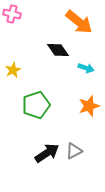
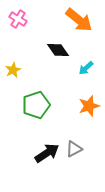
pink cross: moved 6 px right, 5 px down; rotated 18 degrees clockwise
orange arrow: moved 2 px up
cyan arrow: rotated 119 degrees clockwise
gray triangle: moved 2 px up
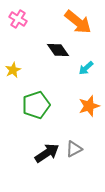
orange arrow: moved 1 px left, 2 px down
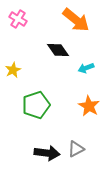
orange arrow: moved 2 px left, 2 px up
cyan arrow: rotated 21 degrees clockwise
orange star: rotated 25 degrees counterclockwise
gray triangle: moved 2 px right
black arrow: rotated 40 degrees clockwise
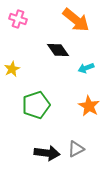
pink cross: rotated 12 degrees counterclockwise
yellow star: moved 1 px left, 1 px up
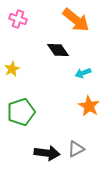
cyan arrow: moved 3 px left, 5 px down
green pentagon: moved 15 px left, 7 px down
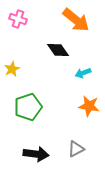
orange star: rotated 20 degrees counterclockwise
green pentagon: moved 7 px right, 5 px up
black arrow: moved 11 px left, 1 px down
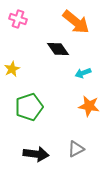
orange arrow: moved 2 px down
black diamond: moved 1 px up
green pentagon: moved 1 px right
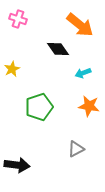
orange arrow: moved 4 px right, 3 px down
green pentagon: moved 10 px right
black arrow: moved 19 px left, 11 px down
